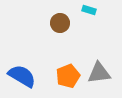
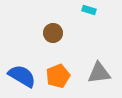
brown circle: moved 7 px left, 10 px down
orange pentagon: moved 10 px left
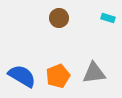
cyan rectangle: moved 19 px right, 8 px down
brown circle: moved 6 px right, 15 px up
gray triangle: moved 5 px left
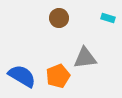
gray triangle: moved 9 px left, 15 px up
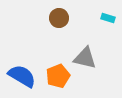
gray triangle: rotated 20 degrees clockwise
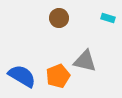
gray triangle: moved 3 px down
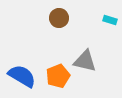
cyan rectangle: moved 2 px right, 2 px down
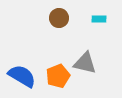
cyan rectangle: moved 11 px left, 1 px up; rotated 16 degrees counterclockwise
gray triangle: moved 2 px down
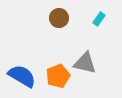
cyan rectangle: rotated 56 degrees counterclockwise
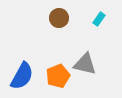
gray triangle: moved 1 px down
blue semicircle: rotated 88 degrees clockwise
